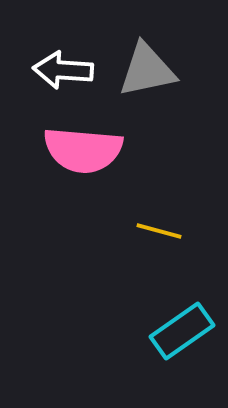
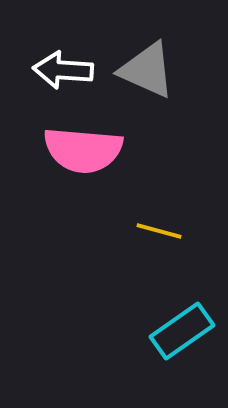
gray triangle: rotated 36 degrees clockwise
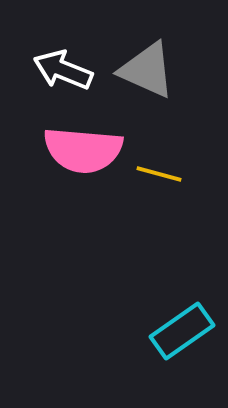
white arrow: rotated 18 degrees clockwise
yellow line: moved 57 px up
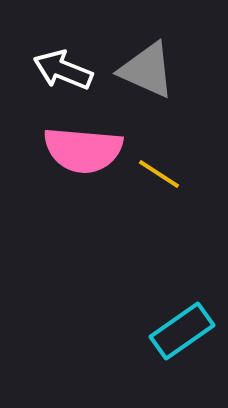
yellow line: rotated 18 degrees clockwise
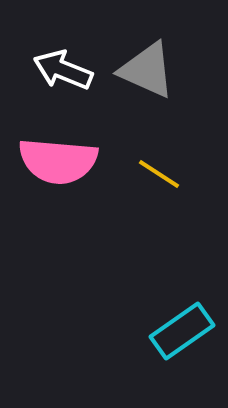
pink semicircle: moved 25 px left, 11 px down
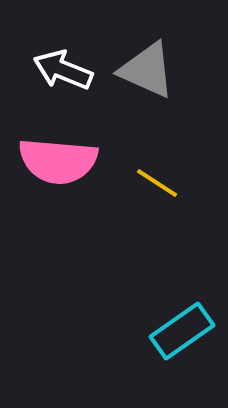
yellow line: moved 2 px left, 9 px down
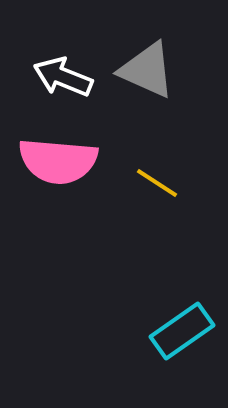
white arrow: moved 7 px down
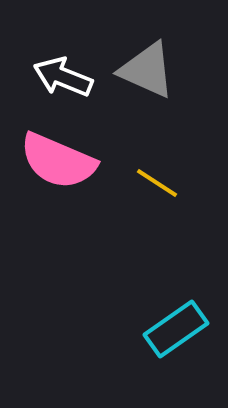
pink semicircle: rotated 18 degrees clockwise
cyan rectangle: moved 6 px left, 2 px up
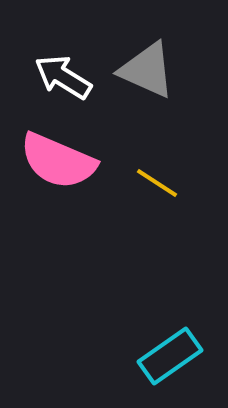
white arrow: rotated 10 degrees clockwise
cyan rectangle: moved 6 px left, 27 px down
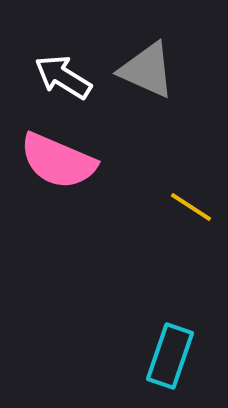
yellow line: moved 34 px right, 24 px down
cyan rectangle: rotated 36 degrees counterclockwise
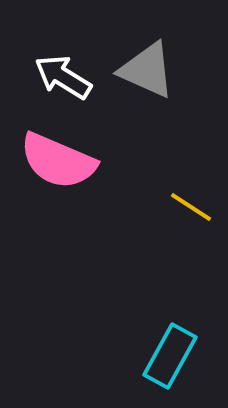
cyan rectangle: rotated 10 degrees clockwise
